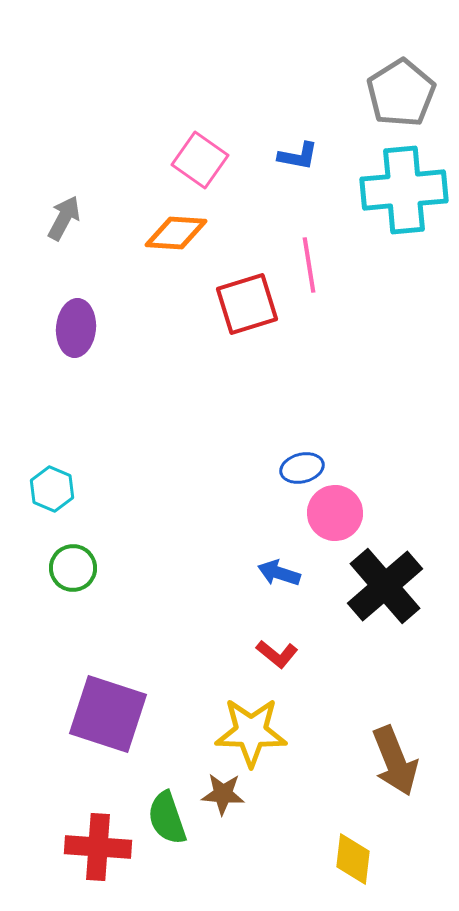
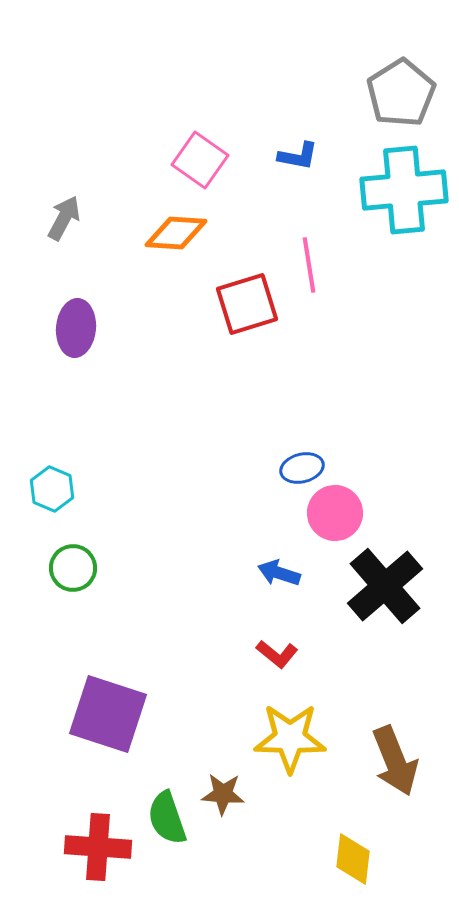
yellow star: moved 39 px right, 6 px down
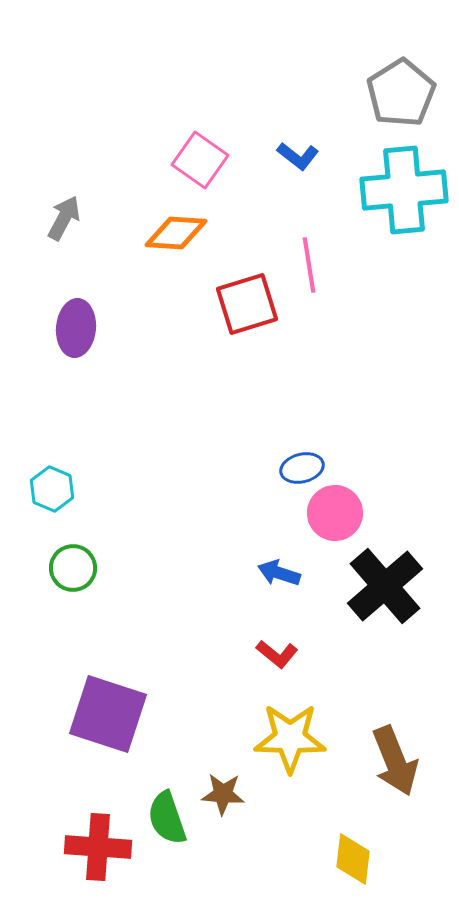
blue L-shape: rotated 27 degrees clockwise
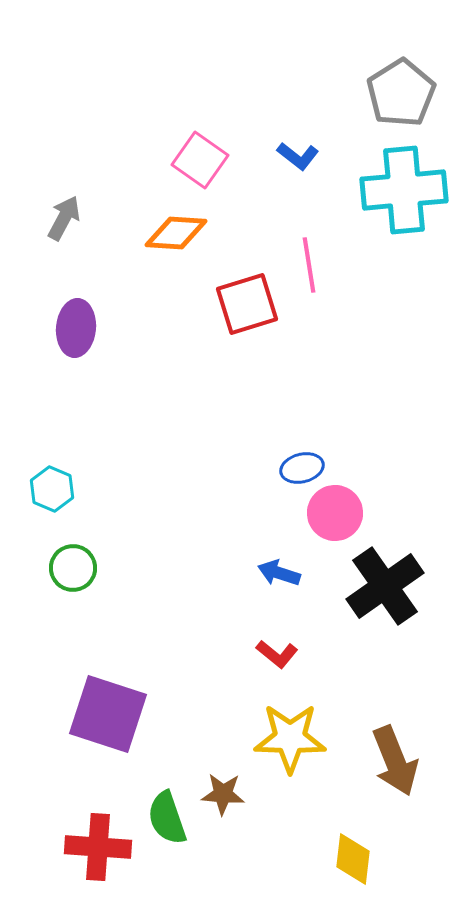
black cross: rotated 6 degrees clockwise
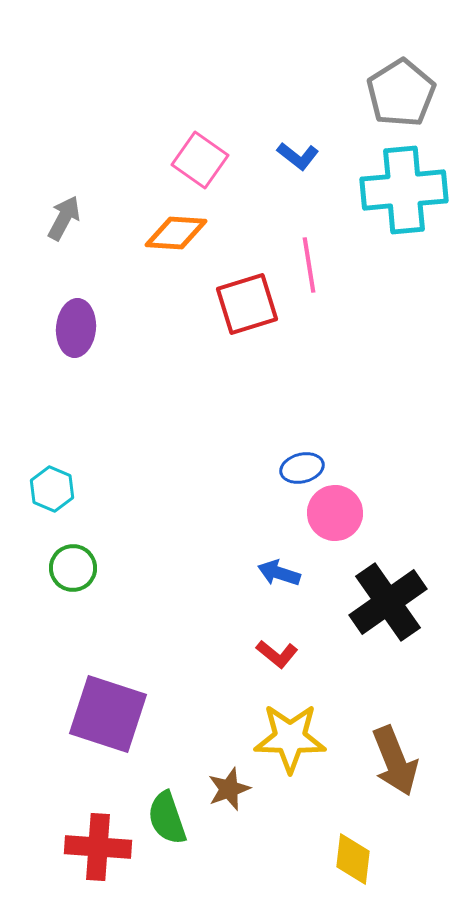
black cross: moved 3 px right, 16 px down
brown star: moved 6 px right, 5 px up; rotated 24 degrees counterclockwise
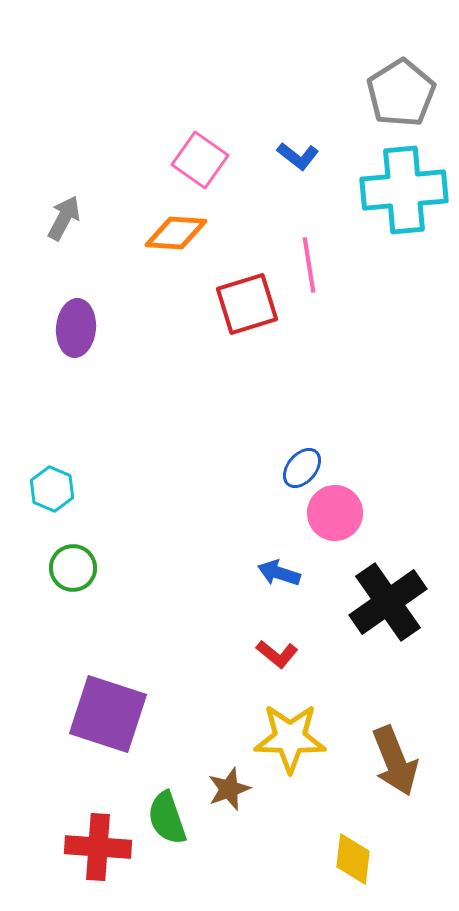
blue ellipse: rotated 36 degrees counterclockwise
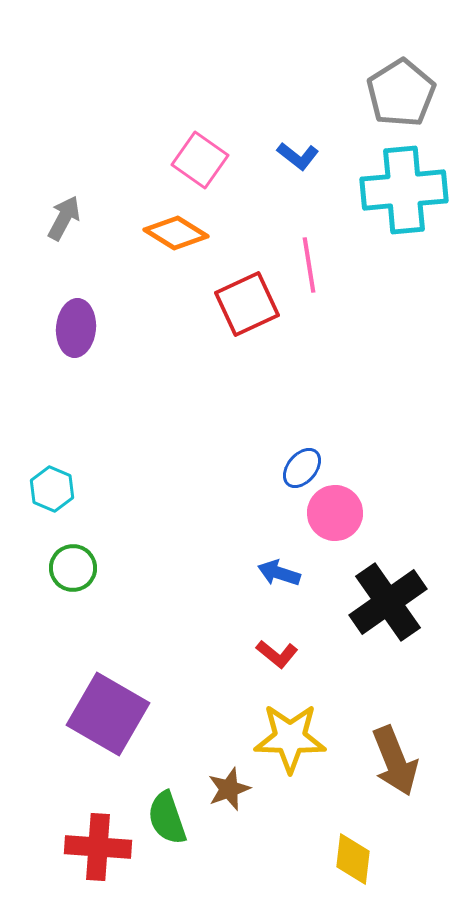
orange diamond: rotated 28 degrees clockwise
red square: rotated 8 degrees counterclockwise
purple square: rotated 12 degrees clockwise
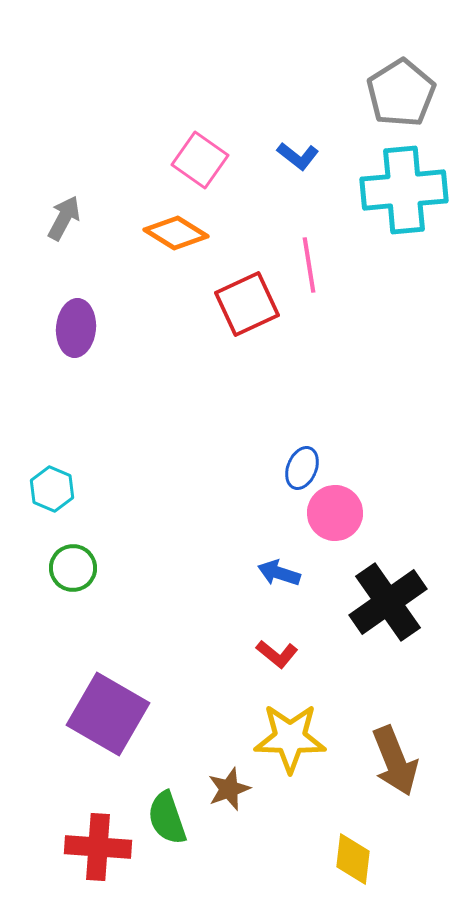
blue ellipse: rotated 18 degrees counterclockwise
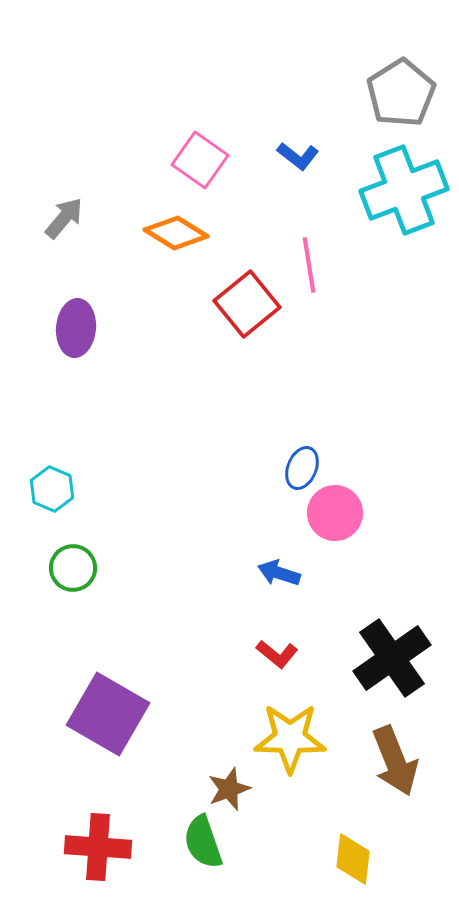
cyan cross: rotated 16 degrees counterclockwise
gray arrow: rotated 12 degrees clockwise
red square: rotated 14 degrees counterclockwise
black cross: moved 4 px right, 56 px down
green semicircle: moved 36 px right, 24 px down
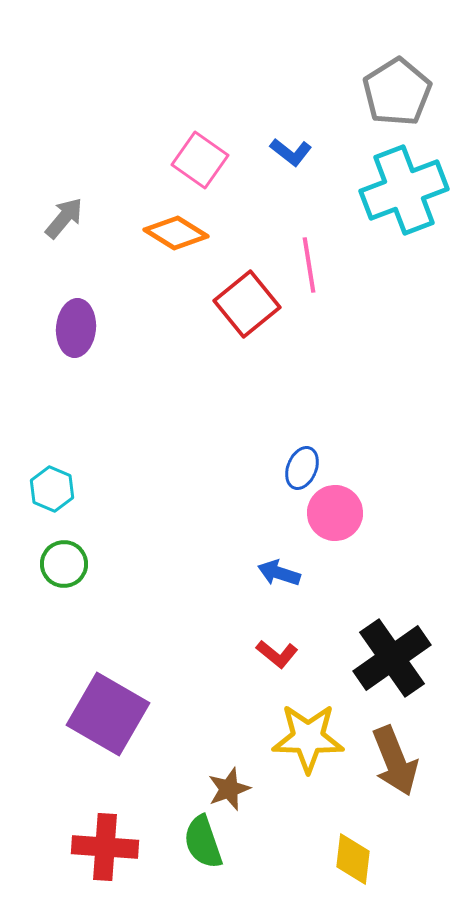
gray pentagon: moved 4 px left, 1 px up
blue L-shape: moved 7 px left, 4 px up
green circle: moved 9 px left, 4 px up
yellow star: moved 18 px right
red cross: moved 7 px right
